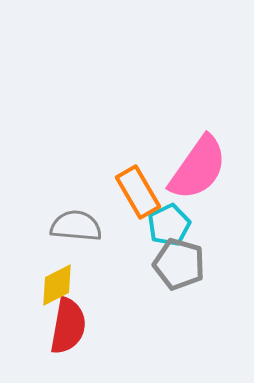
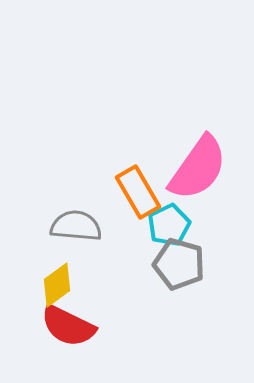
yellow diamond: rotated 9 degrees counterclockwise
red semicircle: rotated 106 degrees clockwise
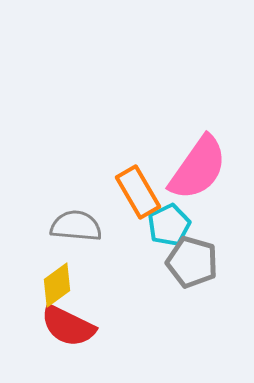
gray pentagon: moved 13 px right, 2 px up
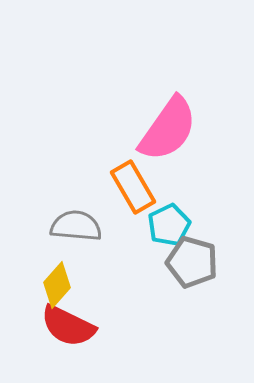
pink semicircle: moved 30 px left, 39 px up
orange rectangle: moved 5 px left, 5 px up
yellow diamond: rotated 12 degrees counterclockwise
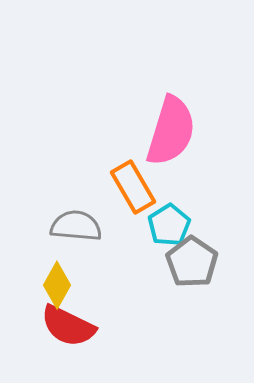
pink semicircle: moved 3 px right, 2 px down; rotated 18 degrees counterclockwise
cyan pentagon: rotated 6 degrees counterclockwise
gray pentagon: rotated 18 degrees clockwise
yellow diamond: rotated 12 degrees counterclockwise
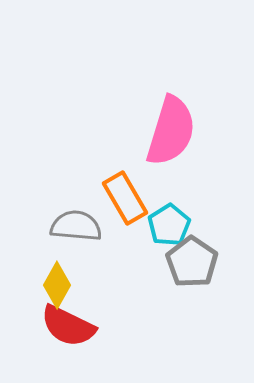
orange rectangle: moved 8 px left, 11 px down
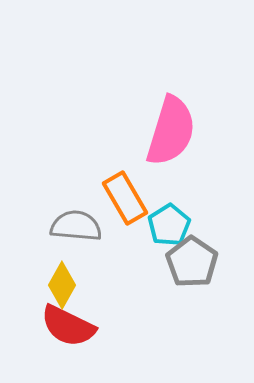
yellow diamond: moved 5 px right
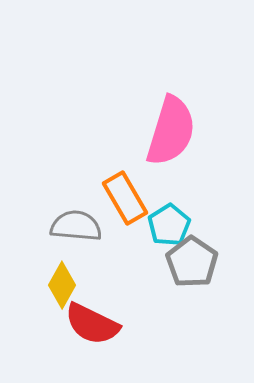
red semicircle: moved 24 px right, 2 px up
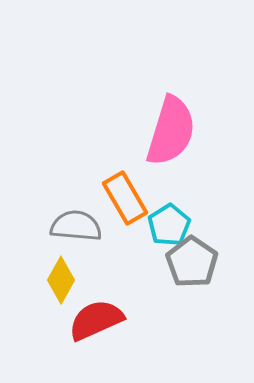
yellow diamond: moved 1 px left, 5 px up
red semicircle: moved 4 px right, 4 px up; rotated 130 degrees clockwise
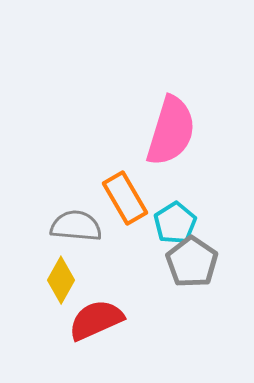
cyan pentagon: moved 6 px right, 2 px up
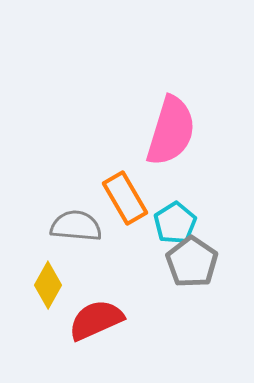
yellow diamond: moved 13 px left, 5 px down
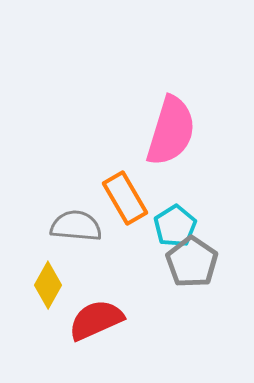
cyan pentagon: moved 3 px down
